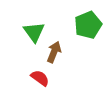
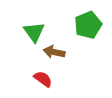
brown arrow: rotated 100 degrees counterclockwise
red semicircle: moved 3 px right, 1 px down
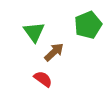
brown arrow: rotated 125 degrees clockwise
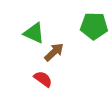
green pentagon: moved 6 px right, 1 px down; rotated 24 degrees clockwise
green triangle: moved 1 px down; rotated 30 degrees counterclockwise
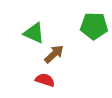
brown arrow: moved 2 px down
red semicircle: moved 2 px right, 1 px down; rotated 18 degrees counterclockwise
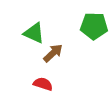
brown arrow: moved 1 px left, 1 px up
red semicircle: moved 2 px left, 4 px down
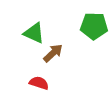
red semicircle: moved 4 px left, 1 px up
